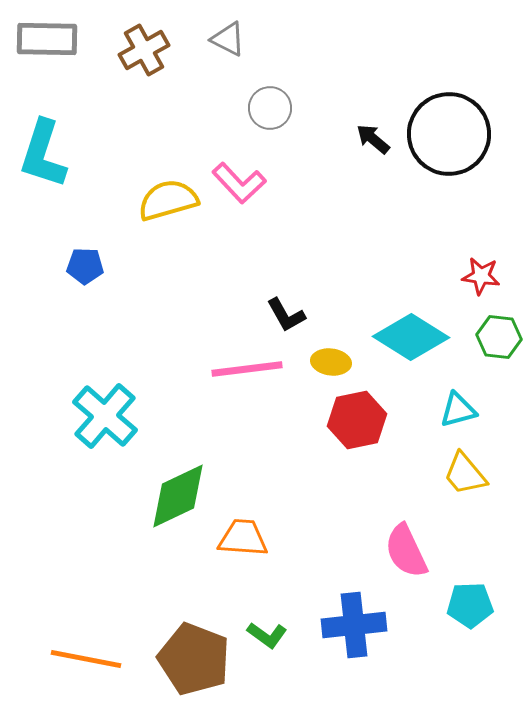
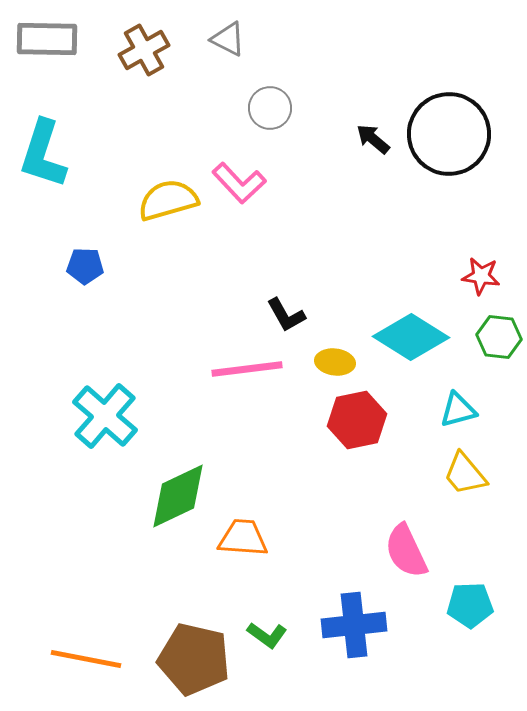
yellow ellipse: moved 4 px right
brown pentagon: rotated 8 degrees counterclockwise
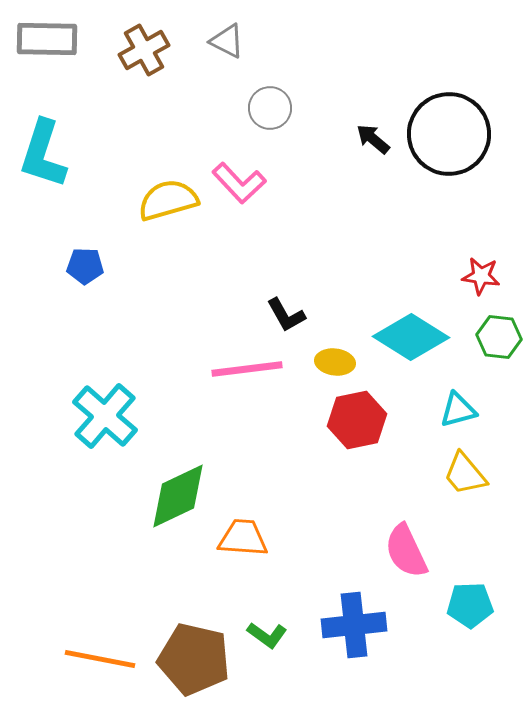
gray triangle: moved 1 px left, 2 px down
orange line: moved 14 px right
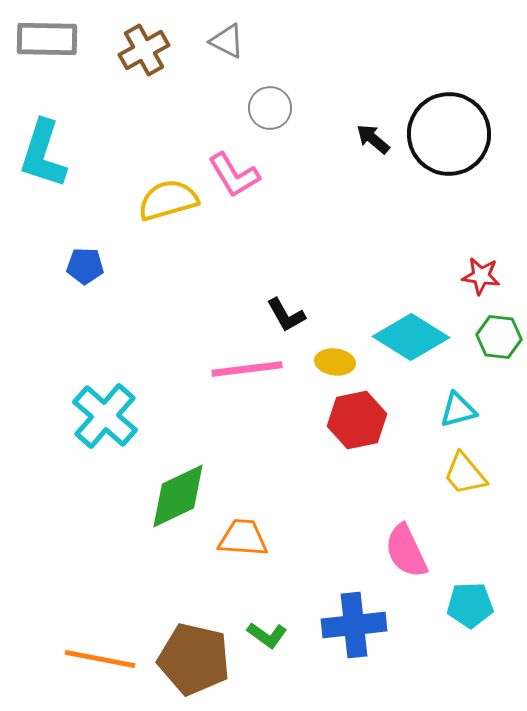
pink L-shape: moved 5 px left, 8 px up; rotated 12 degrees clockwise
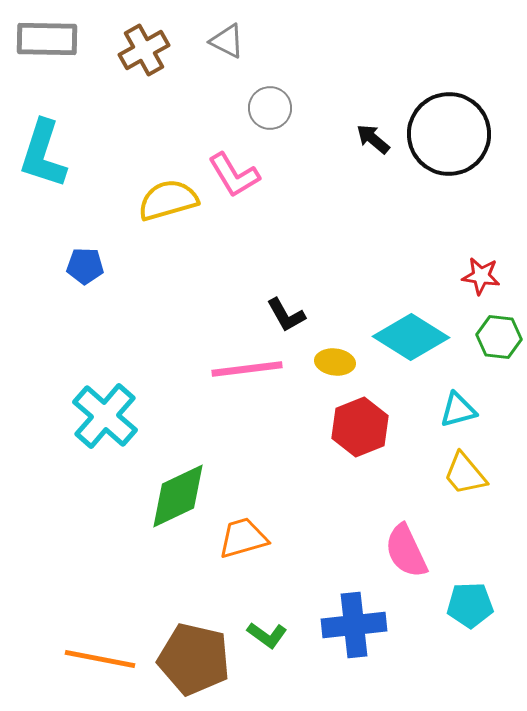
red hexagon: moved 3 px right, 7 px down; rotated 10 degrees counterclockwise
orange trapezoid: rotated 20 degrees counterclockwise
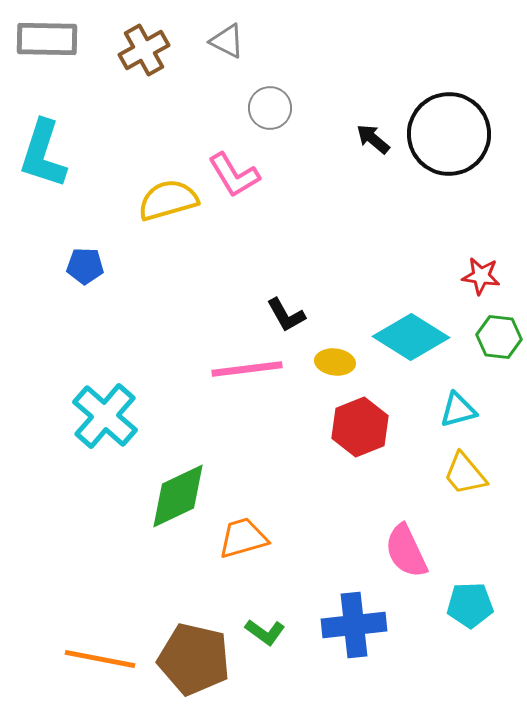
green L-shape: moved 2 px left, 3 px up
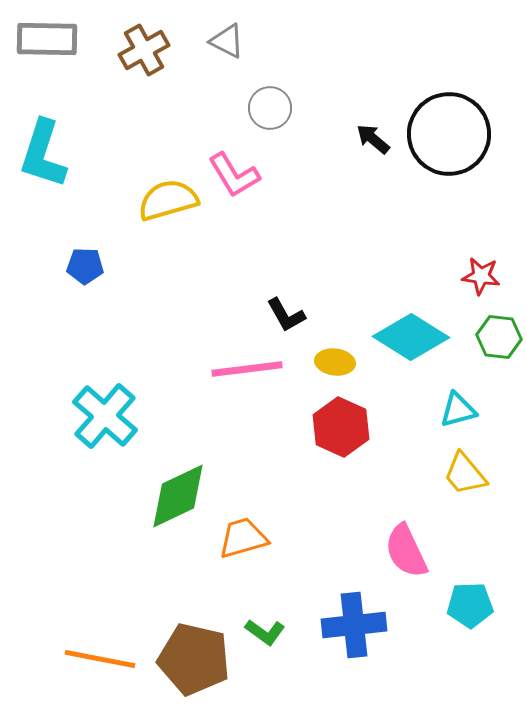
red hexagon: moved 19 px left; rotated 14 degrees counterclockwise
